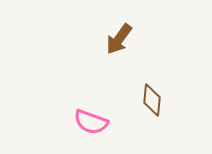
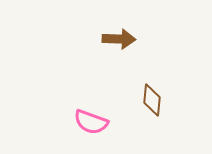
brown arrow: rotated 124 degrees counterclockwise
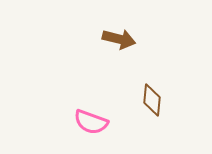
brown arrow: rotated 12 degrees clockwise
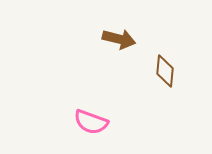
brown diamond: moved 13 px right, 29 px up
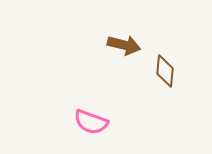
brown arrow: moved 5 px right, 6 px down
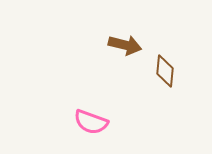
brown arrow: moved 1 px right
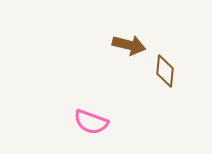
brown arrow: moved 4 px right
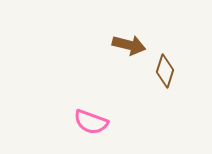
brown diamond: rotated 12 degrees clockwise
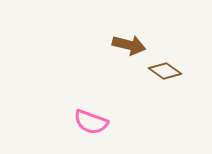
brown diamond: rotated 72 degrees counterclockwise
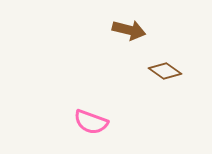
brown arrow: moved 15 px up
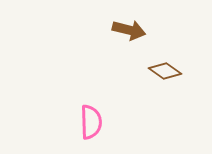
pink semicircle: rotated 112 degrees counterclockwise
